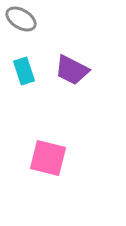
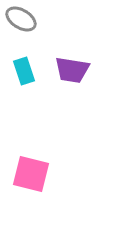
purple trapezoid: rotated 18 degrees counterclockwise
pink square: moved 17 px left, 16 px down
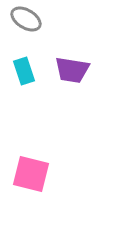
gray ellipse: moved 5 px right
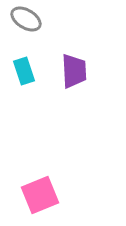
purple trapezoid: moved 2 px right, 1 px down; rotated 102 degrees counterclockwise
pink square: moved 9 px right, 21 px down; rotated 36 degrees counterclockwise
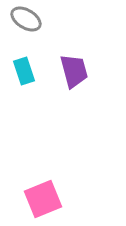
purple trapezoid: rotated 12 degrees counterclockwise
pink square: moved 3 px right, 4 px down
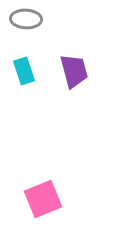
gray ellipse: rotated 28 degrees counterclockwise
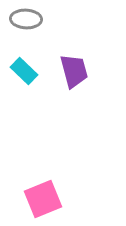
cyan rectangle: rotated 28 degrees counterclockwise
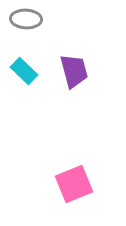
pink square: moved 31 px right, 15 px up
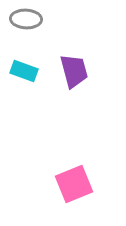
cyan rectangle: rotated 24 degrees counterclockwise
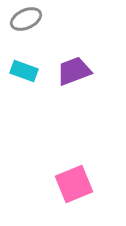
gray ellipse: rotated 28 degrees counterclockwise
purple trapezoid: rotated 96 degrees counterclockwise
